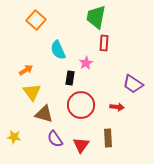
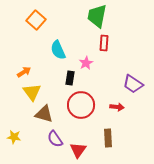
green trapezoid: moved 1 px right, 1 px up
orange arrow: moved 2 px left, 2 px down
red triangle: moved 3 px left, 5 px down
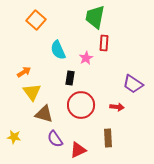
green trapezoid: moved 2 px left, 1 px down
pink star: moved 5 px up
red triangle: rotated 30 degrees clockwise
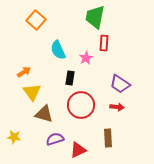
purple trapezoid: moved 13 px left
purple semicircle: rotated 108 degrees clockwise
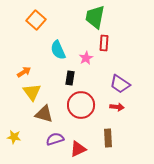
red triangle: moved 1 px up
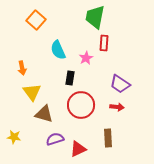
orange arrow: moved 2 px left, 4 px up; rotated 112 degrees clockwise
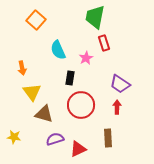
red rectangle: rotated 21 degrees counterclockwise
red arrow: rotated 96 degrees counterclockwise
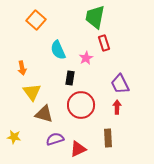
purple trapezoid: rotated 30 degrees clockwise
